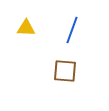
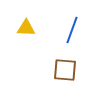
brown square: moved 1 px up
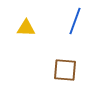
blue line: moved 3 px right, 9 px up
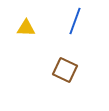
brown square: rotated 20 degrees clockwise
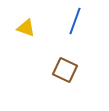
yellow triangle: rotated 18 degrees clockwise
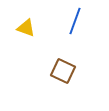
brown square: moved 2 px left, 1 px down
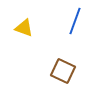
yellow triangle: moved 2 px left
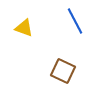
blue line: rotated 48 degrees counterclockwise
